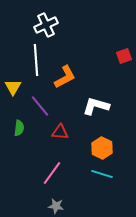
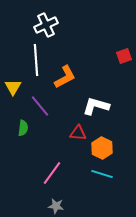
green semicircle: moved 4 px right
red triangle: moved 18 px right, 1 px down
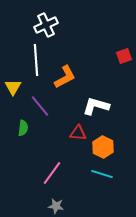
orange hexagon: moved 1 px right, 1 px up
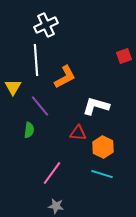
green semicircle: moved 6 px right, 2 px down
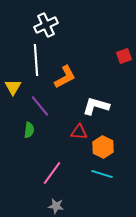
red triangle: moved 1 px right, 1 px up
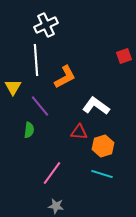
white L-shape: rotated 20 degrees clockwise
orange hexagon: moved 1 px up; rotated 15 degrees clockwise
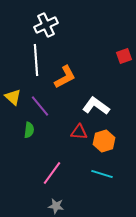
yellow triangle: moved 10 px down; rotated 18 degrees counterclockwise
orange hexagon: moved 1 px right, 5 px up
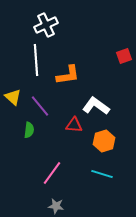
orange L-shape: moved 3 px right, 2 px up; rotated 20 degrees clockwise
red triangle: moved 5 px left, 7 px up
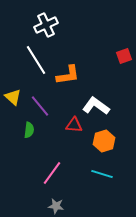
white line: rotated 28 degrees counterclockwise
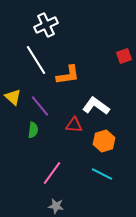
green semicircle: moved 4 px right
cyan line: rotated 10 degrees clockwise
